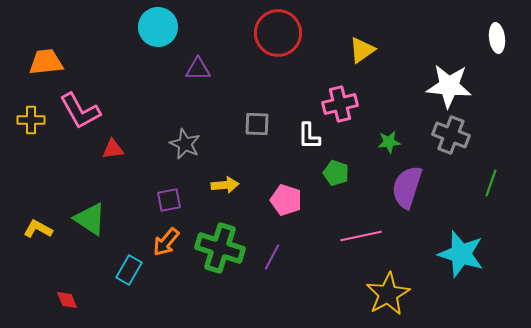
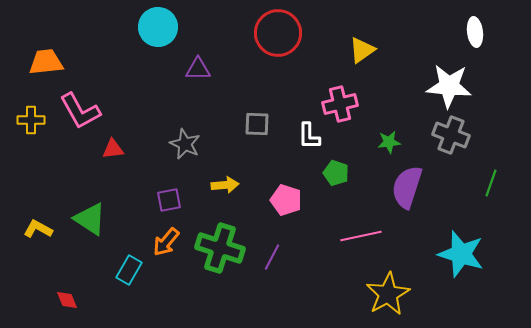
white ellipse: moved 22 px left, 6 px up
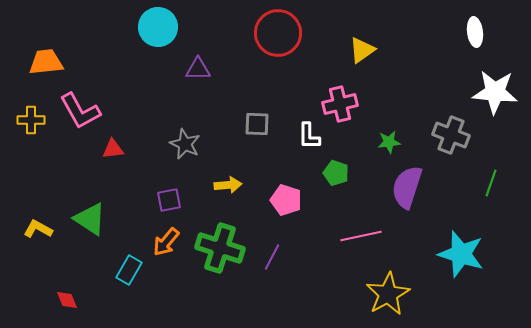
white star: moved 46 px right, 6 px down
yellow arrow: moved 3 px right
